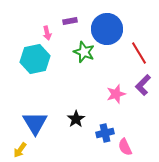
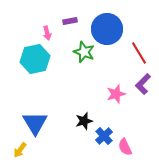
purple L-shape: moved 1 px up
black star: moved 8 px right, 2 px down; rotated 18 degrees clockwise
blue cross: moved 1 px left, 3 px down; rotated 30 degrees counterclockwise
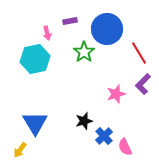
green star: rotated 15 degrees clockwise
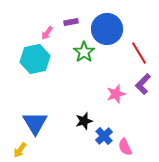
purple rectangle: moved 1 px right, 1 px down
pink arrow: rotated 48 degrees clockwise
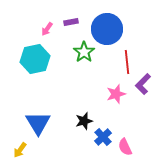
pink arrow: moved 4 px up
red line: moved 12 px left, 9 px down; rotated 25 degrees clockwise
blue triangle: moved 3 px right
blue cross: moved 1 px left, 1 px down
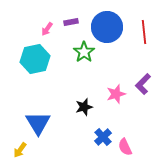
blue circle: moved 2 px up
red line: moved 17 px right, 30 px up
black star: moved 14 px up
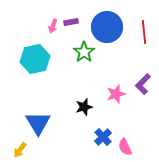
pink arrow: moved 6 px right, 3 px up; rotated 16 degrees counterclockwise
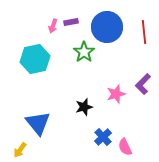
blue triangle: rotated 8 degrees counterclockwise
